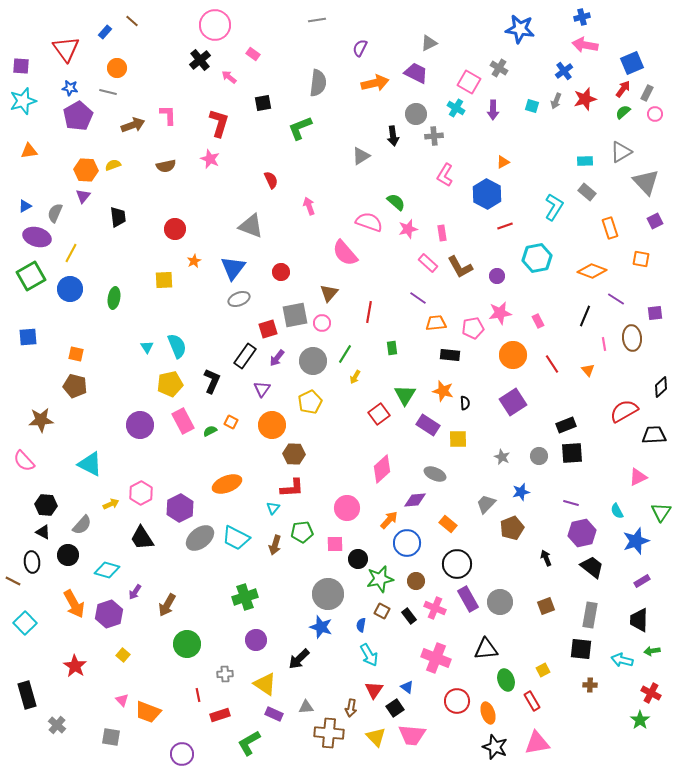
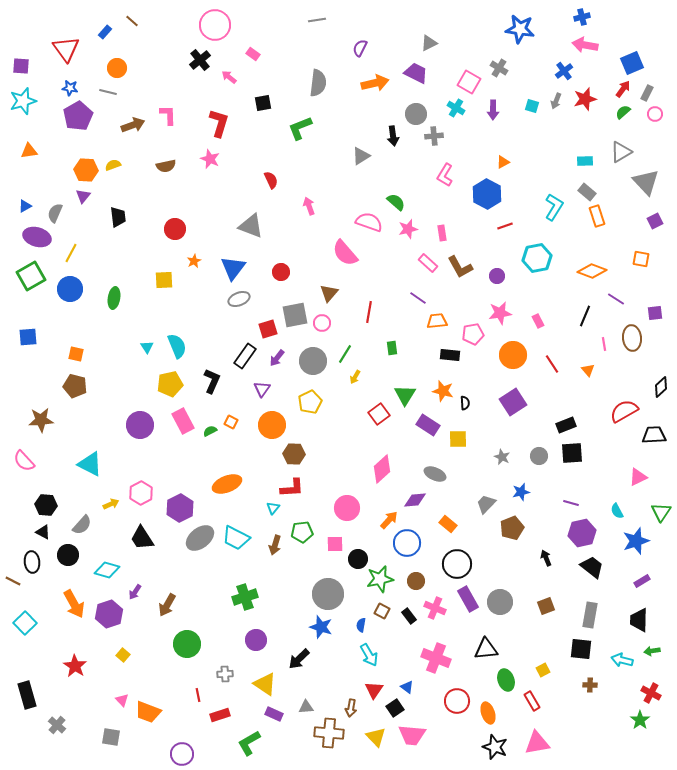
orange rectangle at (610, 228): moved 13 px left, 12 px up
orange trapezoid at (436, 323): moved 1 px right, 2 px up
pink pentagon at (473, 328): moved 6 px down
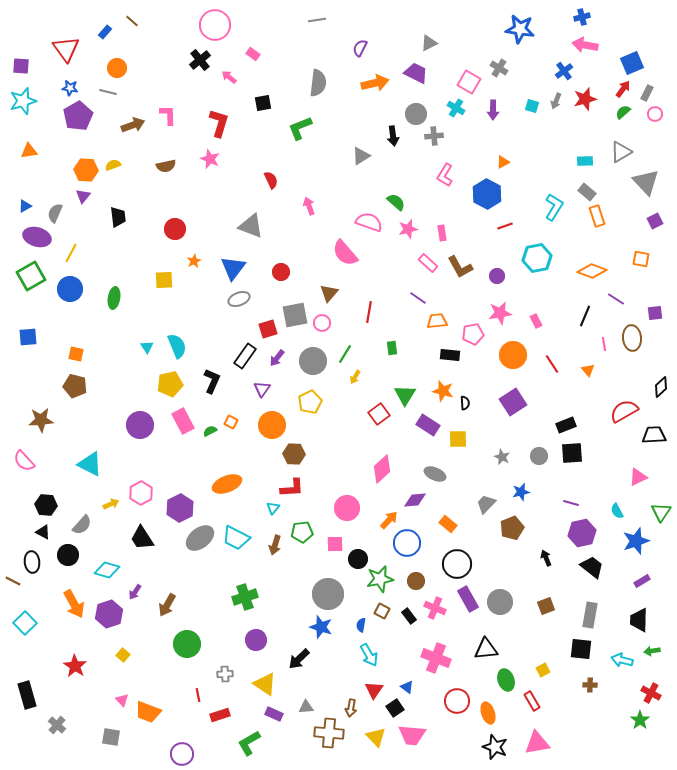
pink rectangle at (538, 321): moved 2 px left
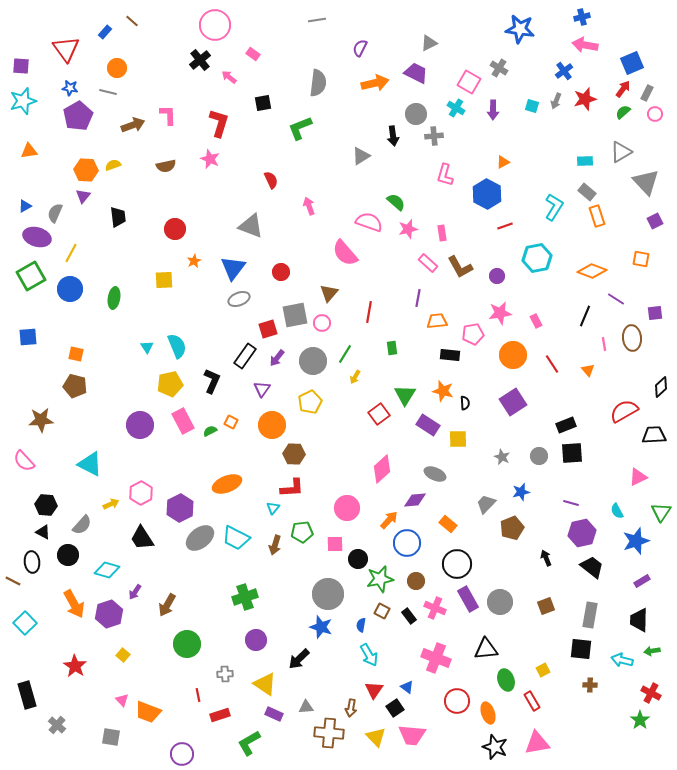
pink L-shape at (445, 175): rotated 15 degrees counterclockwise
purple line at (418, 298): rotated 66 degrees clockwise
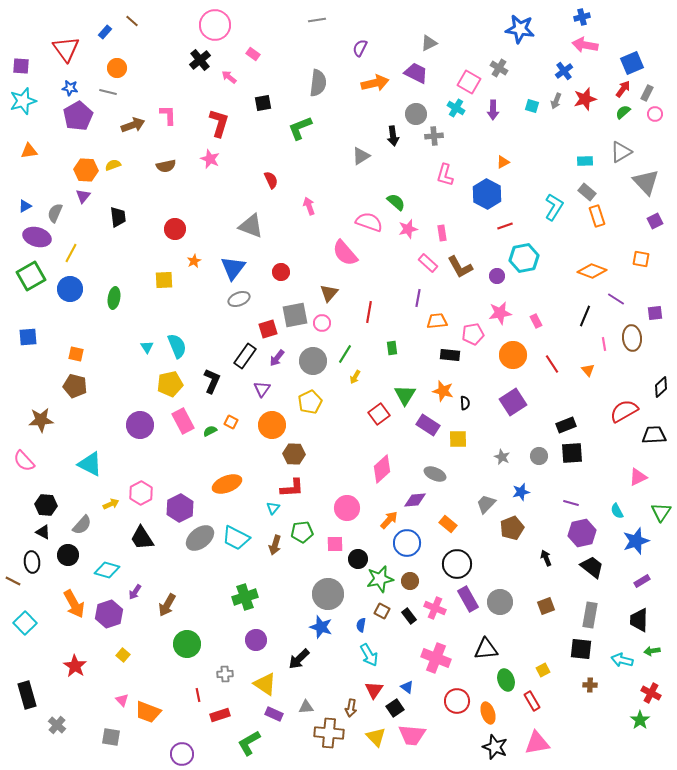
cyan hexagon at (537, 258): moved 13 px left
brown circle at (416, 581): moved 6 px left
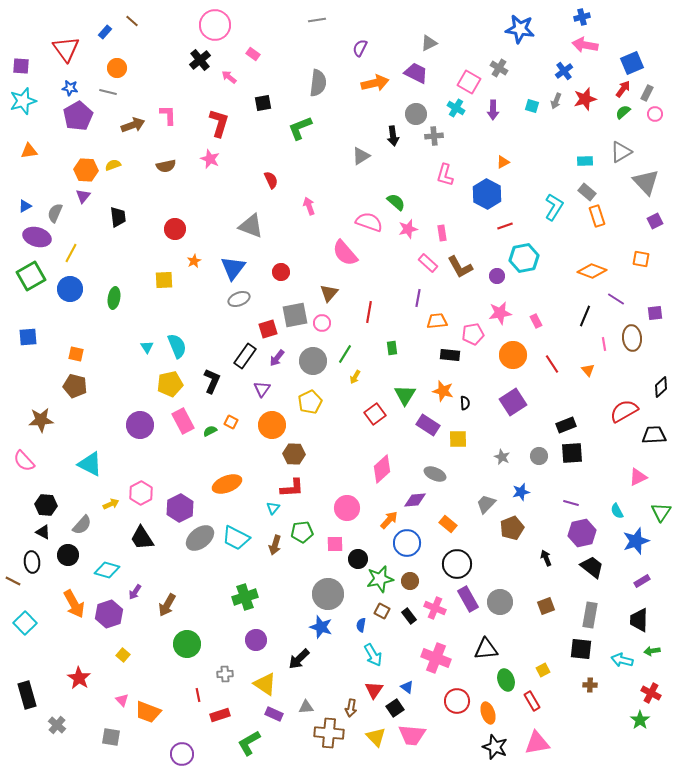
red square at (379, 414): moved 4 px left
cyan arrow at (369, 655): moved 4 px right
red star at (75, 666): moved 4 px right, 12 px down
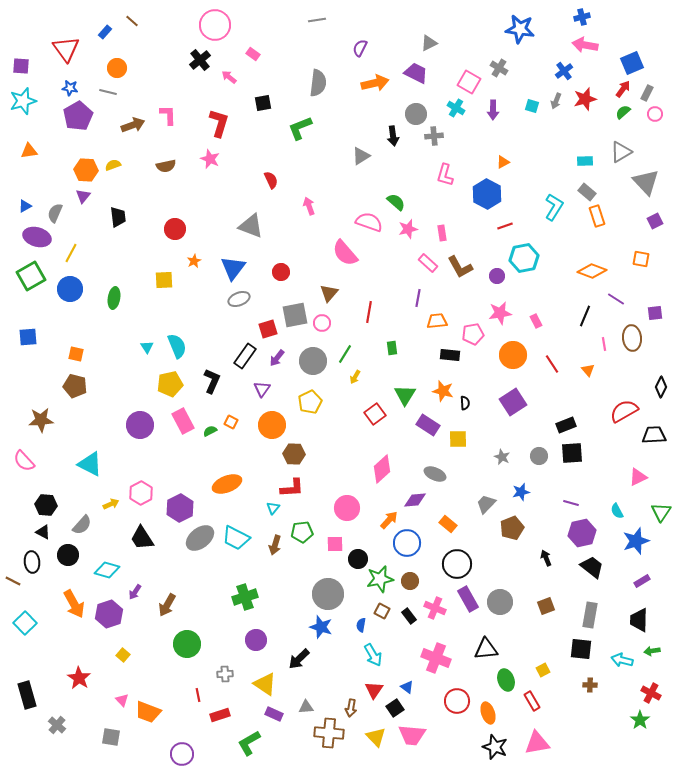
black diamond at (661, 387): rotated 20 degrees counterclockwise
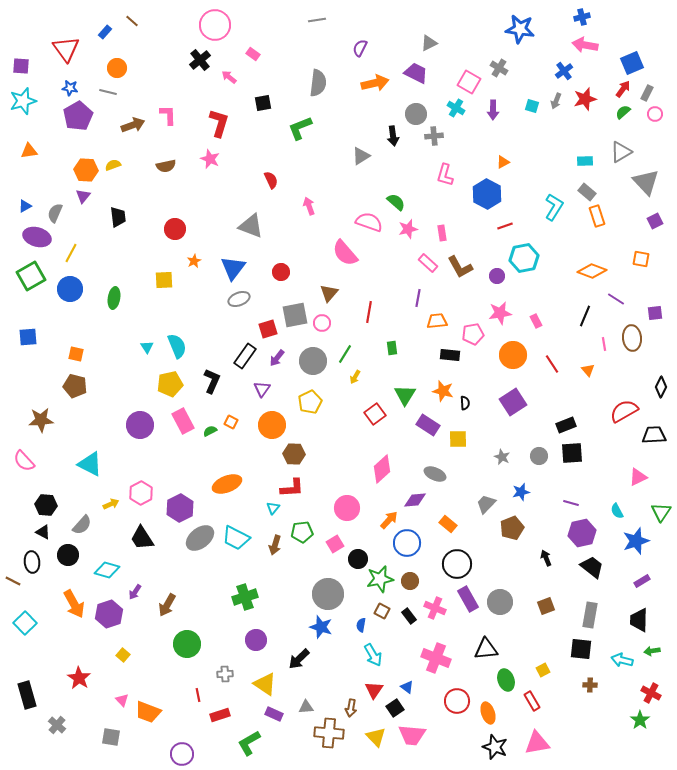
pink square at (335, 544): rotated 30 degrees counterclockwise
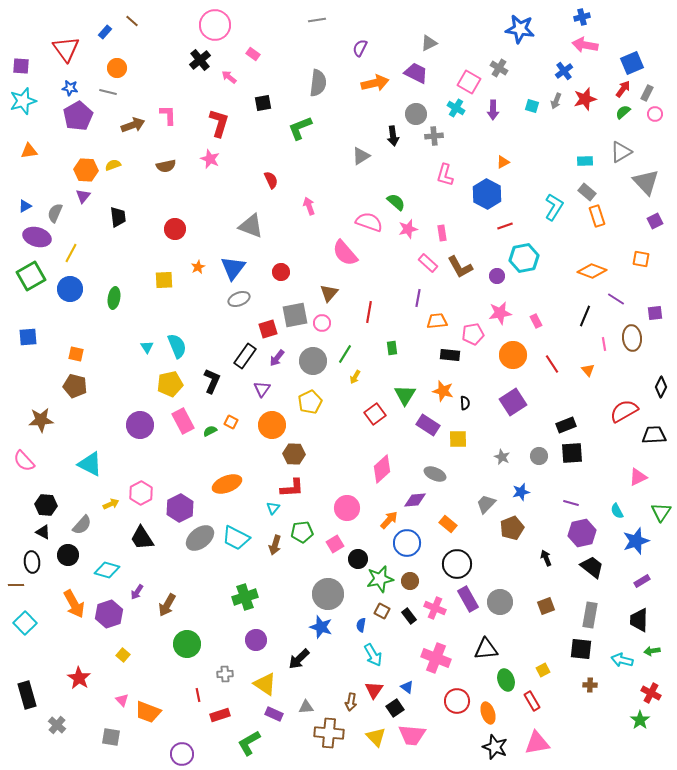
orange star at (194, 261): moved 4 px right, 6 px down
brown line at (13, 581): moved 3 px right, 4 px down; rotated 28 degrees counterclockwise
purple arrow at (135, 592): moved 2 px right
brown arrow at (351, 708): moved 6 px up
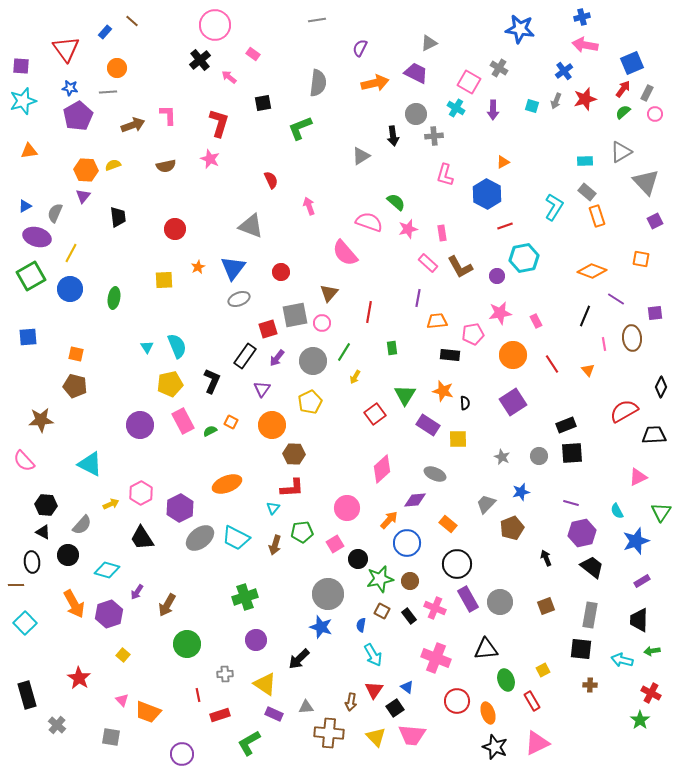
gray line at (108, 92): rotated 18 degrees counterclockwise
green line at (345, 354): moved 1 px left, 2 px up
pink triangle at (537, 743): rotated 16 degrees counterclockwise
